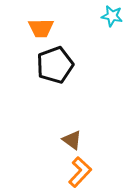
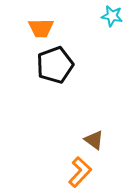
brown triangle: moved 22 px right
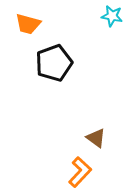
orange trapezoid: moved 13 px left, 4 px up; rotated 16 degrees clockwise
black pentagon: moved 1 px left, 2 px up
brown triangle: moved 2 px right, 2 px up
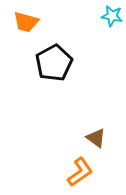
orange trapezoid: moved 2 px left, 2 px up
black pentagon: rotated 9 degrees counterclockwise
orange L-shape: rotated 12 degrees clockwise
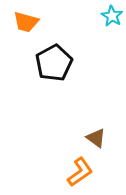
cyan star: rotated 20 degrees clockwise
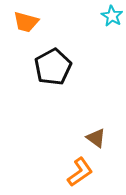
black pentagon: moved 1 px left, 4 px down
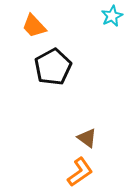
cyan star: rotated 15 degrees clockwise
orange trapezoid: moved 8 px right, 4 px down; rotated 32 degrees clockwise
brown triangle: moved 9 px left
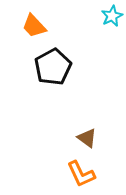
orange L-shape: moved 1 px right, 2 px down; rotated 100 degrees clockwise
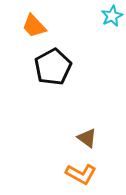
orange L-shape: rotated 36 degrees counterclockwise
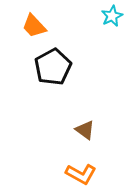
brown triangle: moved 2 px left, 8 px up
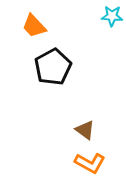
cyan star: rotated 30 degrees clockwise
orange L-shape: moved 9 px right, 11 px up
